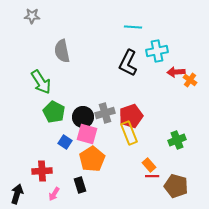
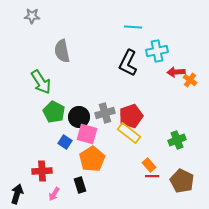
black circle: moved 4 px left
yellow rectangle: rotated 30 degrees counterclockwise
brown pentagon: moved 6 px right, 5 px up; rotated 10 degrees clockwise
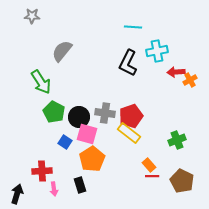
gray semicircle: rotated 50 degrees clockwise
orange cross: rotated 24 degrees clockwise
gray cross: rotated 24 degrees clockwise
pink arrow: moved 5 px up; rotated 40 degrees counterclockwise
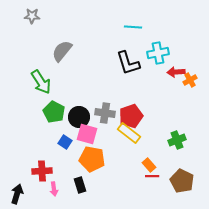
cyan cross: moved 1 px right, 2 px down
black L-shape: rotated 44 degrees counterclockwise
orange pentagon: rotated 30 degrees counterclockwise
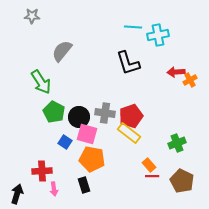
cyan cross: moved 18 px up
green cross: moved 3 px down
black rectangle: moved 4 px right
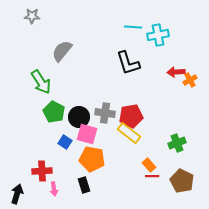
red pentagon: rotated 10 degrees clockwise
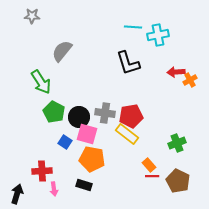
yellow rectangle: moved 2 px left, 1 px down
brown pentagon: moved 4 px left
black rectangle: rotated 56 degrees counterclockwise
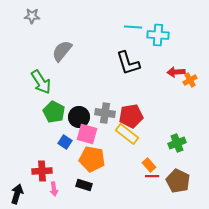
cyan cross: rotated 15 degrees clockwise
